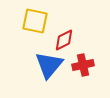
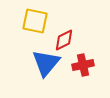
blue triangle: moved 3 px left, 2 px up
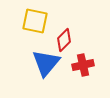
red diamond: rotated 20 degrees counterclockwise
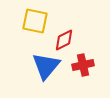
red diamond: rotated 20 degrees clockwise
blue triangle: moved 3 px down
